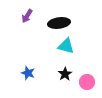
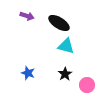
purple arrow: rotated 104 degrees counterclockwise
black ellipse: rotated 40 degrees clockwise
pink circle: moved 3 px down
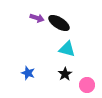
purple arrow: moved 10 px right, 2 px down
cyan triangle: moved 1 px right, 3 px down
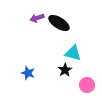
purple arrow: rotated 144 degrees clockwise
cyan triangle: moved 6 px right, 4 px down
black star: moved 4 px up
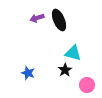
black ellipse: moved 3 px up; rotated 35 degrees clockwise
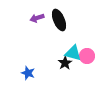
black star: moved 7 px up
pink circle: moved 29 px up
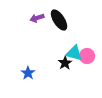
black ellipse: rotated 10 degrees counterclockwise
cyan triangle: moved 1 px right
blue star: rotated 16 degrees clockwise
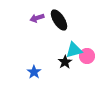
cyan triangle: moved 3 px up; rotated 30 degrees counterclockwise
black star: moved 1 px up
blue star: moved 6 px right, 1 px up
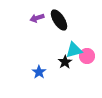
blue star: moved 5 px right
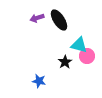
cyan triangle: moved 5 px right, 5 px up; rotated 30 degrees clockwise
blue star: moved 9 px down; rotated 24 degrees counterclockwise
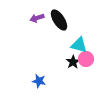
pink circle: moved 1 px left, 3 px down
black star: moved 8 px right
